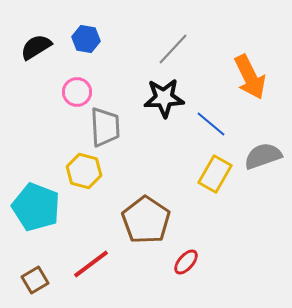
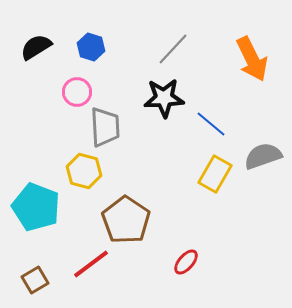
blue hexagon: moved 5 px right, 8 px down; rotated 8 degrees clockwise
orange arrow: moved 2 px right, 18 px up
brown pentagon: moved 20 px left
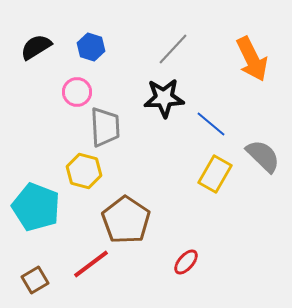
gray semicircle: rotated 63 degrees clockwise
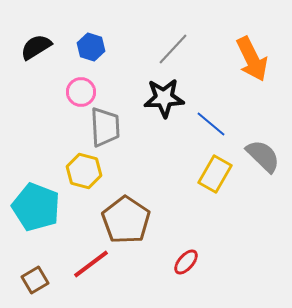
pink circle: moved 4 px right
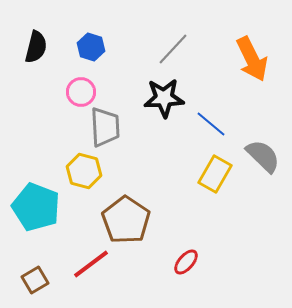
black semicircle: rotated 136 degrees clockwise
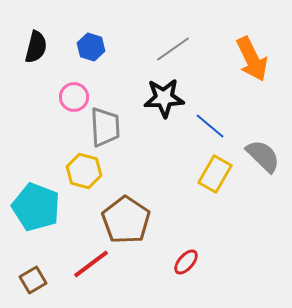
gray line: rotated 12 degrees clockwise
pink circle: moved 7 px left, 5 px down
blue line: moved 1 px left, 2 px down
brown square: moved 2 px left
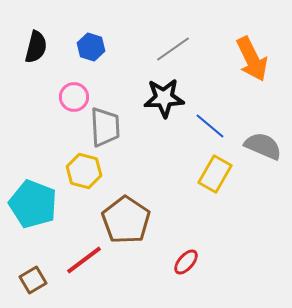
gray semicircle: moved 10 px up; rotated 21 degrees counterclockwise
cyan pentagon: moved 3 px left, 3 px up
red line: moved 7 px left, 4 px up
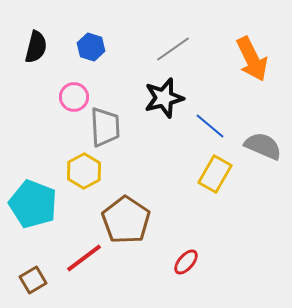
black star: rotated 12 degrees counterclockwise
yellow hexagon: rotated 16 degrees clockwise
red line: moved 2 px up
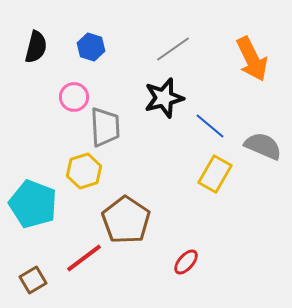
yellow hexagon: rotated 12 degrees clockwise
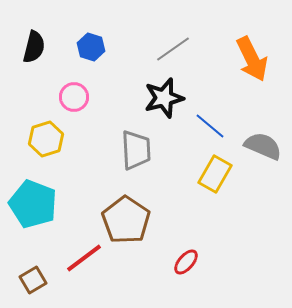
black semicircle: moved 2 px left
gray trapezoid: moved 31 px right, 23 px down
yellow hexagon: moved 38 px left, 32 px up
